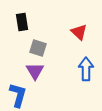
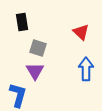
red triangle: moved 2 px right
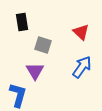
gray square: moved 5 px right, 3 px up
blue arrow: moved 4 px left, 2 px up; rotated 35 degrees clockwise
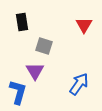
red triangle: moved 3 px right, 7 px up; rotated 18 degrees clockwise
gray square: moved 1 px right, 1 px down
blue arrow: moved 3 px left, 17 px down
blue L-shape: moved 3 px up
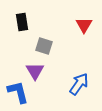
blue L-shape: rotated 30 degrees counterclockwise
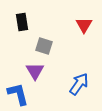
blue L-shape: moved 2 px down
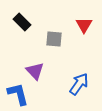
black rectangle: rotated 36 degrees counterclockwise
gray square: moved 10 px right, 7 px up; rotated 12 degrees counterclockwise
purple triangle: rotated 12 degrees counterclockwise
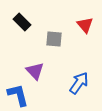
red triangle: moved 1 px right; rotated 12 degrees counterclockwise
blue arrow: moved 1 px up
blue L-shape: moved 1 px down
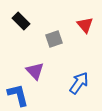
black rectangle: moved 1 px left, 1 px up
gray square: rotated 24 degrees counterclockwise
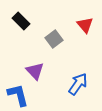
gray square: rotated 18 degrees counterclockwise
blue arrow: moved 1 px left, 1 px down
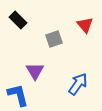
black rectangle: moved 3 px left, 1 px up
gray square: rotated 18 degrees clockwise
purple triangle: rotated 12 degrees clockwise
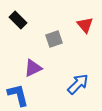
purple triangle: moved 2 px left, 3 px up; rotated 36 degrees clockwise
blue arrow: rotated 10 degrees clockwise
